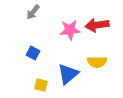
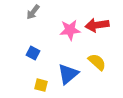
yellow semicircle: rotated 138 degrees counterclockwise
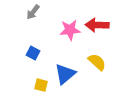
red arrow: rotated 10 degrees clockwise
blue triangle: moved 3 px left
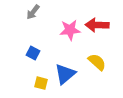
yellow square: moved 2 px up
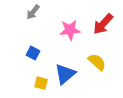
red arrow: moved 6 px right, 1 px up; rotated 50 degrees counterclockwise
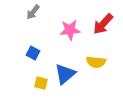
yellow semicircle: moved 1 px left; rotated 144 degrees clockwise
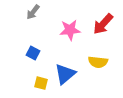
yellow semicircle: moved 2 px right
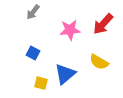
yellow semicircle: moved 1 px right; rotated 24 degrees clockwise
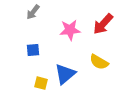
blue square: moved 3 px up; rotated 32 degrees counterclockwise
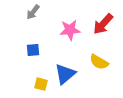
yellow square: moved 1 px down
